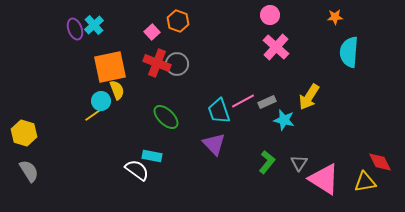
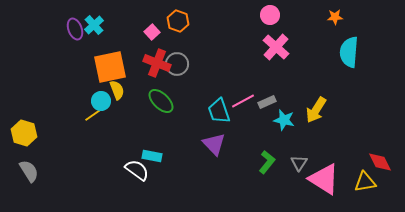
yellow arrow: moved 7 px right, 13 px down
green ellipse: moved 5 px left, 16 px up
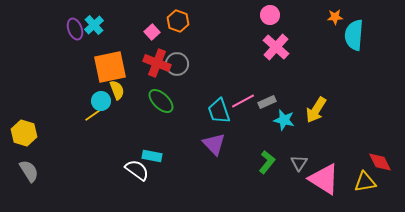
cyan semicircle: moved 5 px right, 17 px up
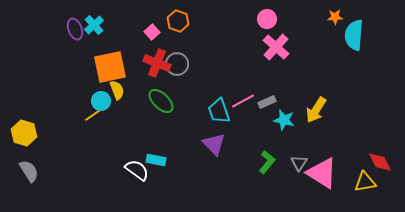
pink circle: moved 3 px left, 4 px down
cyan rectangle: moved 4 px right, 4 px down
pink triangle: moved 2 px left, 6 px up
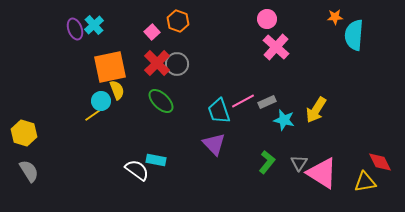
red cross: rotated 24 degrees clockwise
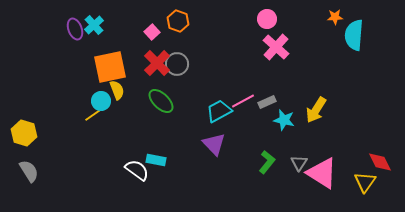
cyan trapezoid: rotated 80 degrees clockwise
yellow triangle: rotated 45 degrees counterclockwise
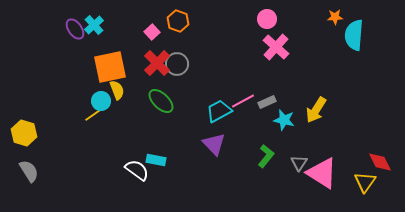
purple ellipse: rotated 15 degrees counterclockwise
green L-shape: moved 1 px left, 6 px up
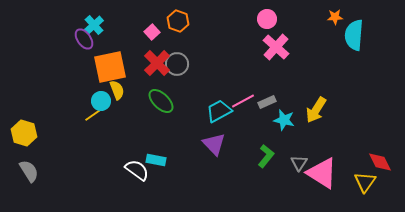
purple ellipse: moved 9 px right, 10 px down
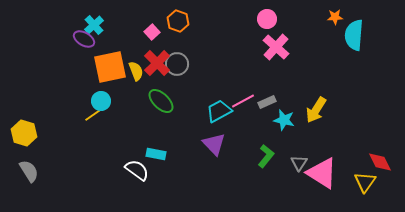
purple ellipse: rotated 25 degrees counterclockwise
yellow semicircle: moved 19 px right, 19 px up
cyan rectangle: moved 6 px up
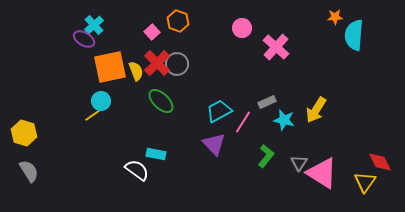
pink circle: moved 25 px left, 9 px down
pink line: moved 21 px down; rotated 30 degrees counterclockwise
